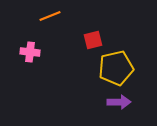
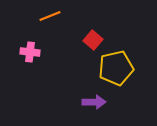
red square: rotated 36 degrees counterclockwise
purple arrow: moved 25 px left
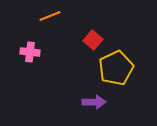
yellow pentagon: rotated 12 degrees counterclockwise
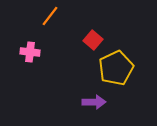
orange line: rotated 30 degrees counterclockwise
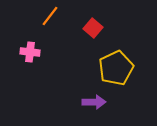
red square: moved 12 px up
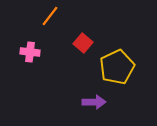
red square: moved 10 px left, 15 px down
yellow pentagon: moved 1 px right, 1 px up
